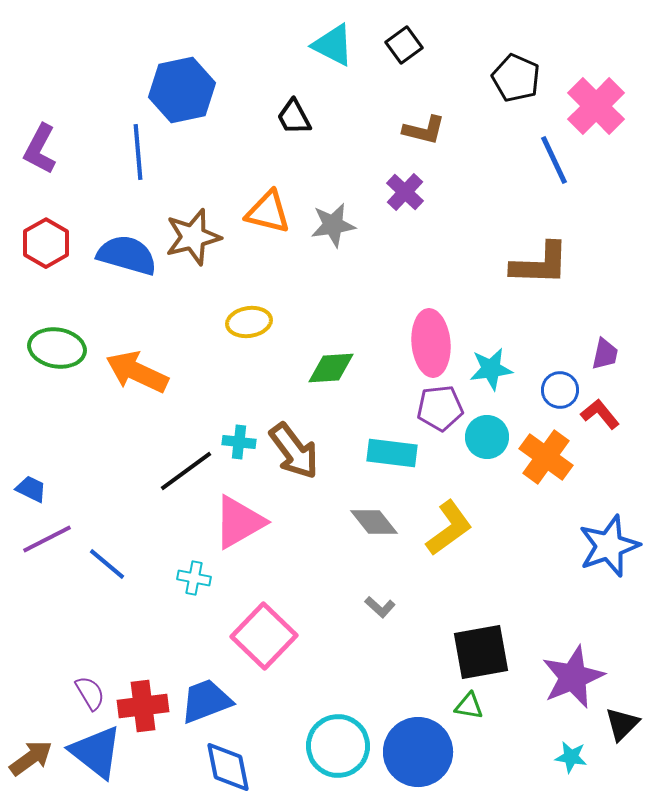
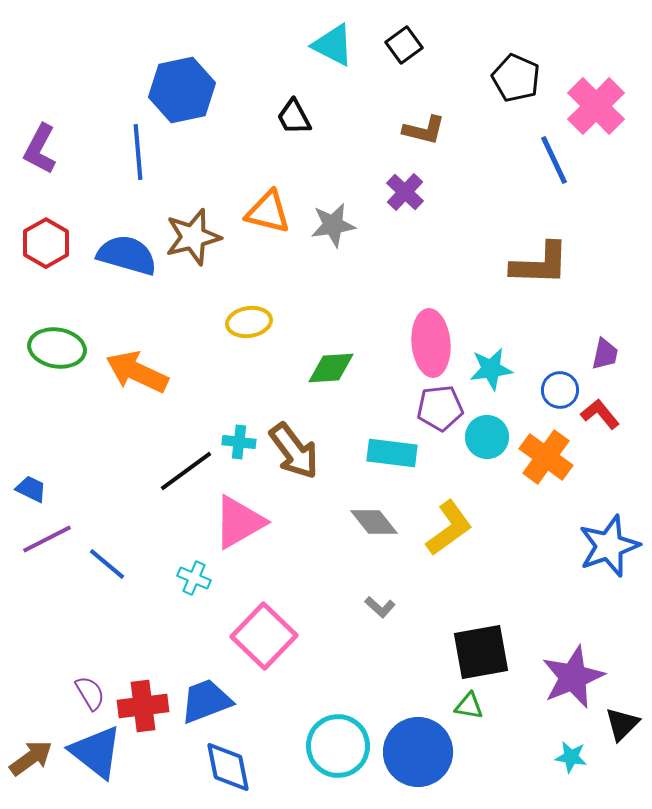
cyan cross at (194, 578): rotated 12 degrees clockwise
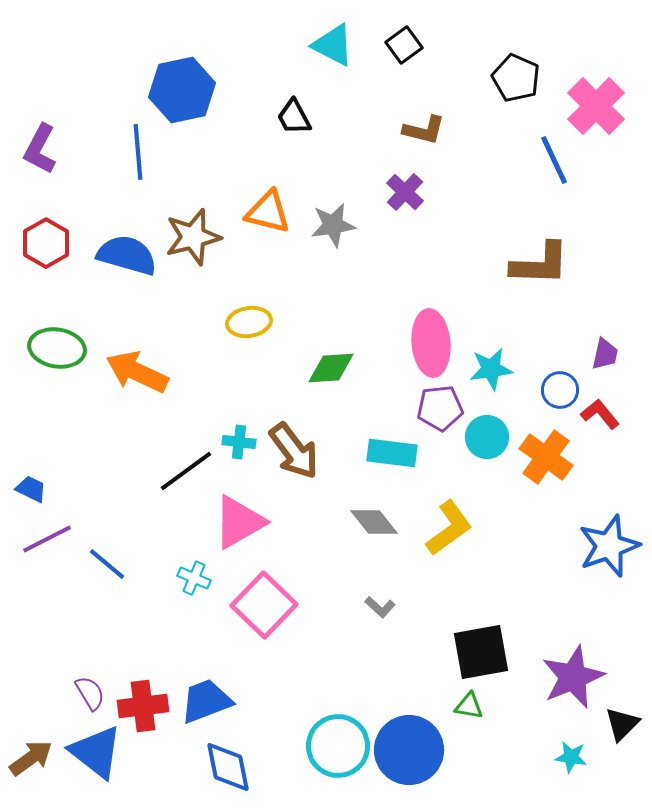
pink square at (264, 636): moved 31 px up
blue circle at (418, 752): moved 9 px left, 2 px up
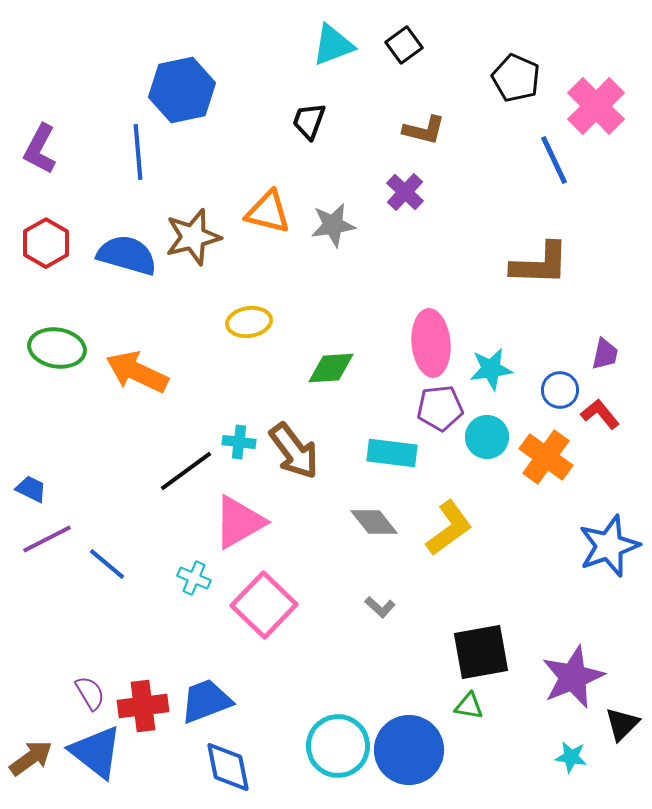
cyan triangle at (333, 45): rotated 48 degrees counterclockwise
black trapezoid at (294, 117): moved 15 px right, 4 px down; rotated 48 degrees clockwise
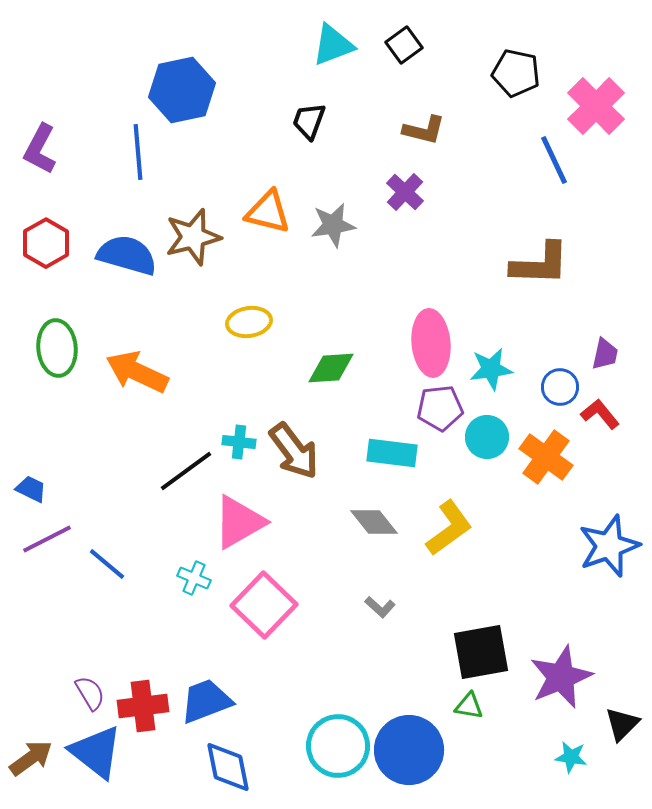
black pentagon at (516, 78): moved 5 px up; rotated 12 degrees counterclockwise
green ellipse at (57, 348): rotated 76 degrees clockwise
blue circle at (560, 390): moved 3 px up
purple star at (573, 677): moved 12 px left
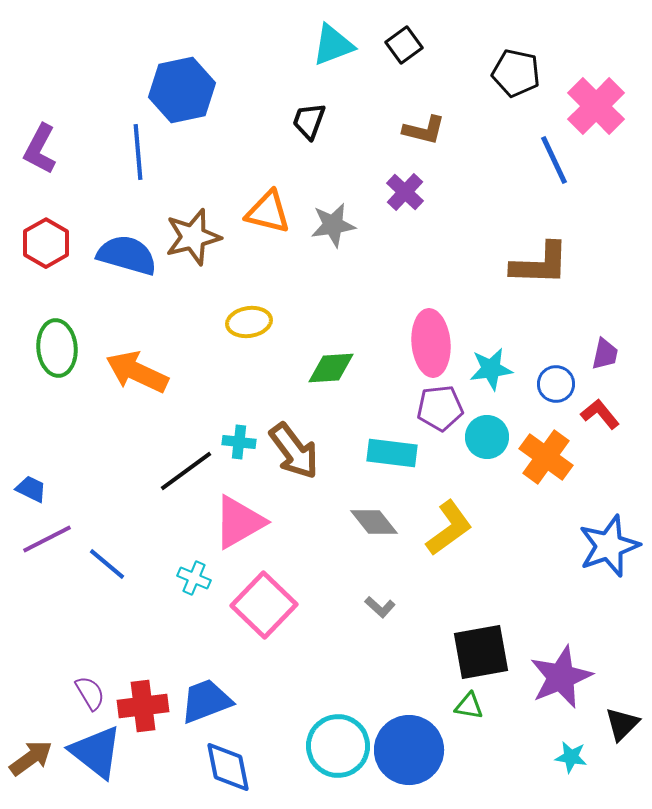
blue circle at (560, 387): moved 4 px left, 3 px up
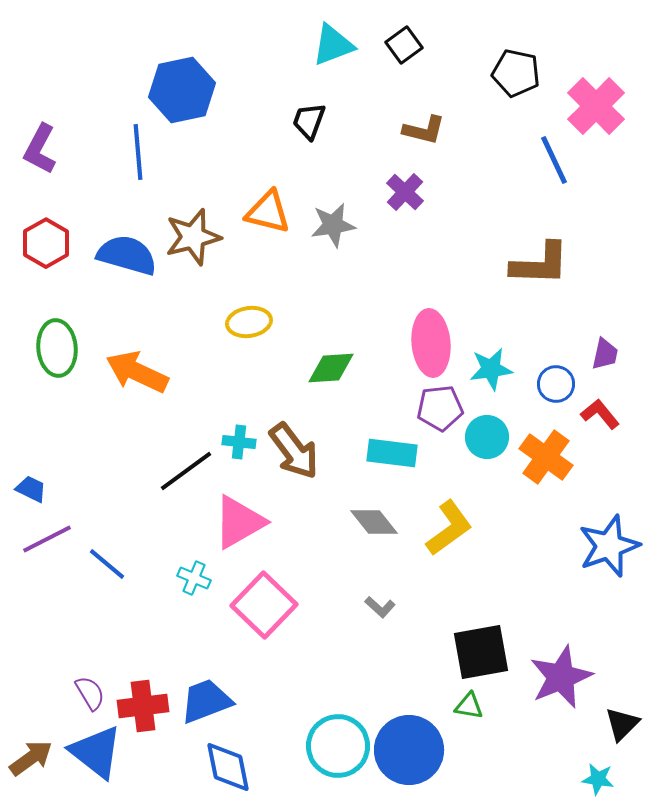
cyan star at (571, 757): moved 27 px right, 22 px down
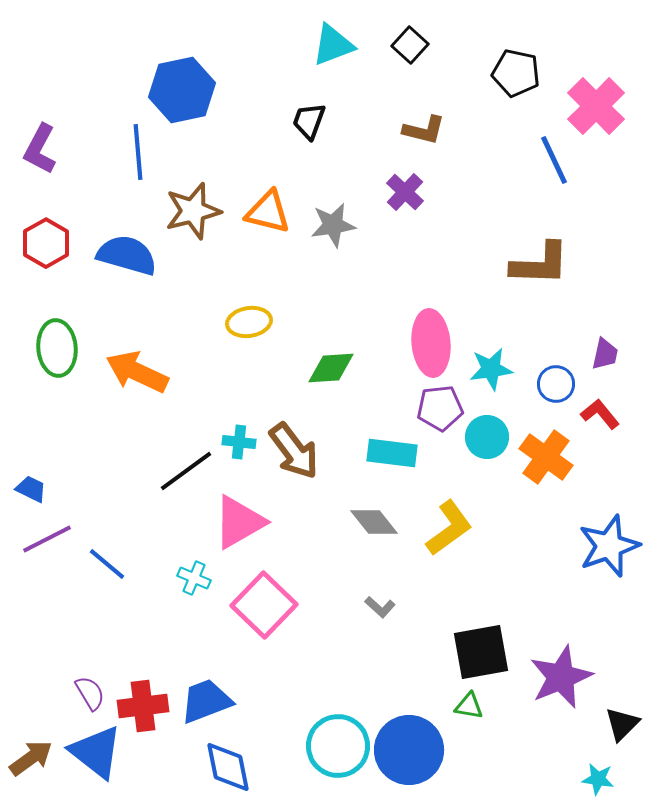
black square at (404, 45): moved 6 px right; rotated 12 degrees counterclockwise
brown star at (193, 237): moved 26 px up
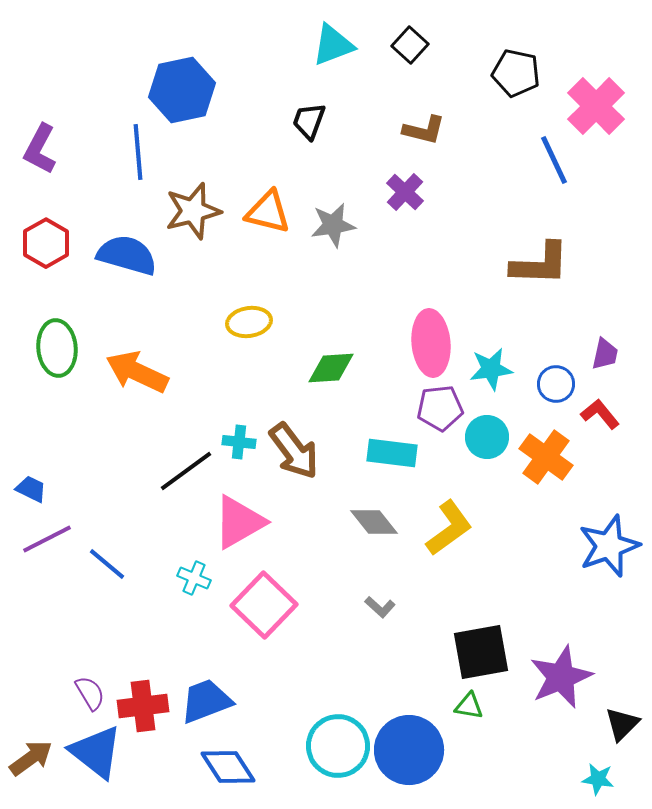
blue diamond at (228, 767): rotated 22 degrees counterclockwise
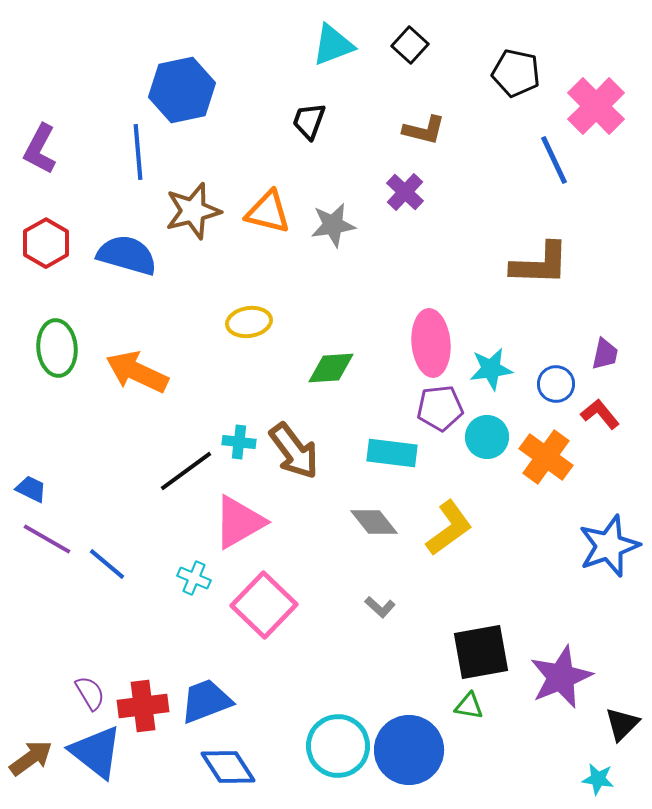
purple line at (47, 539): rotated 57 degrees clockwise
